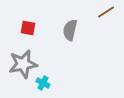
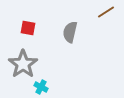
gray semicircle: moved 2 px down
gray star: rotated 24 degrees counterclockwise
cyan cross: moved 2 px left, 4 px down
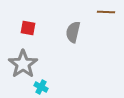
brown line: rotated 36 degrees clockwise
gray semicircle: moved 3 px right
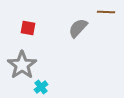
gray semicircle: moved 5 px right, 4 px up; rotated 30 degrees clockwise
gray star: moved 1 px left, 1 px down
cyan cross: rotated 24 degrees clockwise
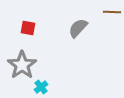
brown line: moved 6 px right
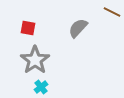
brown line: rotated 24 degrees clockwise
gray star: moved 13 px right, 5 px up
